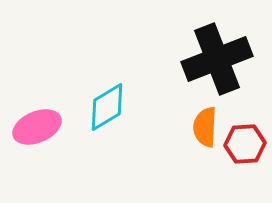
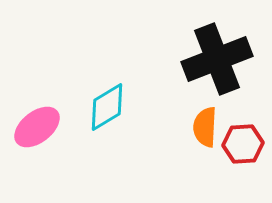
pink ellipse: rotated 15 degrees counterclockwise
red hexagon: moved 2 px left
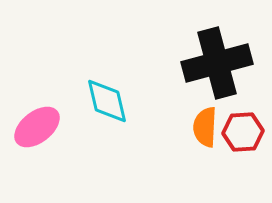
black cross: moved 4 px down; rotated 6 degrees clockwise
cyan diamond: moved 6 px up; rotated 72 degrees counterclockwise
red hexagon: moved 12 px up
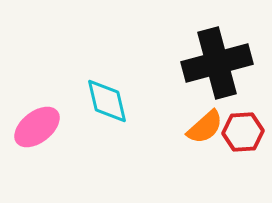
orange semicircle: rotated 135 degrees counterclockwise
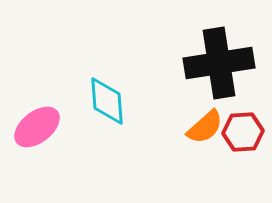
black cross: moved 2 px right; rotated 6 degrees clockwise
cyan diamond: rotated 9 degrees clockwise
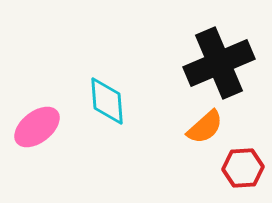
black cross: rotated 14 degrees counterclockwise
red hexagon: moved 36 px down
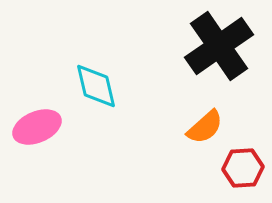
black cross: moved 17 px up; rotated 12 degrees counterclockwise
cyan diamond: moved 11 px left, 15 px up; rotated 9 degrees counterclockwise
pink ellipse: rotated 15 degrees clockwise
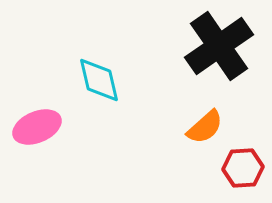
cyan diamond: moved 3 px right, 6 px up
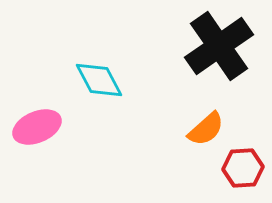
cyan diamond: rotated 15 degrees counterclockwise
orange semicircle: moved 1 px right, 2 px down
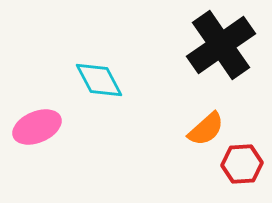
black cross: moved 2 px right, 1 px up
red hexagon: moved 1 px left, 4 px up
